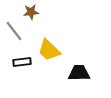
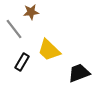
gray line: moved 2 px up
black rectangle: rotated 54 degrees counterclockwise
black trapezoid: rotated 20 degrees counterclockwise
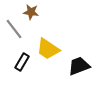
brown star: rotated 14 degrees clockwise
yellow trapezoid: moved 1 px left, 1 px up; rotated 10 degrees counterclockwise
black trapezoid: moved 7 px up
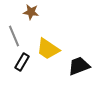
gray line: moved 7 px down; rotated 15 degrees clockwise
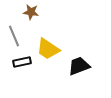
black rectangle: rotated 48 degrees clockwise
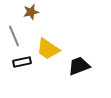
brown star: rotated 21 degrees counterclockwise
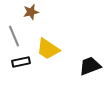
black rectangle: moved 1 px left
black trapezoid: moved 11 px right
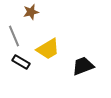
yellow trapezoid: rotated 65 degrees counterclockwise
black rectangle: rotated 42 degrees clockwise
black trapezoid: moved 7 px left
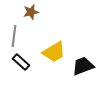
gray line: rotated 30 degrees clockwise
yellow trapezoid: moved 6 px right, 3 px down
black rectangle: rotated 12 degrees clockwise
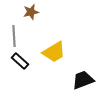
gray line: rotated 10 degrees counterclockwise
black rectangle: moved 1 px left, 1 px up
black trapezoid: moved 14 px down
